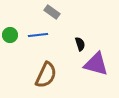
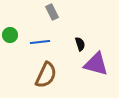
gray rectangle: rotated 28 degrees clockwise
blue line: moved 2 px right, 7 px down
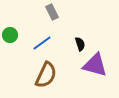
blue line: moved 2 px right, 1 px down; rotated 30 degrees counterclockwise
purple triangle: moved 1 px left, 1 px down
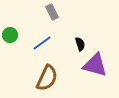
brown semicircle: moved 1 px right, 3 px down
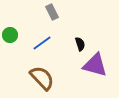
brown semicircle: moved 5 px left; rotated 68 degrees counterclockwise
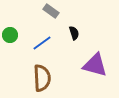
gray rectangle: moved 1 px left, 1 px up; rotated 28 degrees counterclockwise
black semicircle: moved 6 px left, 11 px up
brown semicircle: rotated 40 degrees clockwise
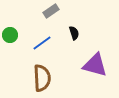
gray rectangle: rotated 70 degrees counterclockwise
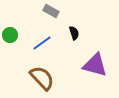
gray rectangle: rotated 63 degrees clockwise
brown semicircle: rotated 40 degrees counterclockwise
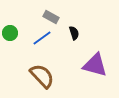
gray rectangle: moved 6 px down
green circle: moved 2 px up
blue line: moved 5 px up
brown semicircle: moved 2 px up
